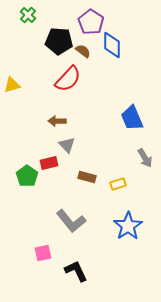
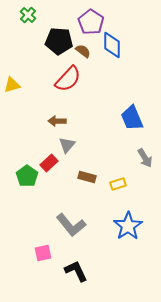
gray triangle: rotated 24 degrees clockwise
red rectangle: rotated 30 degrees counterclockwise
gray L-shape: moved 4 px down
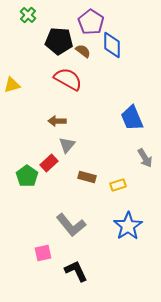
red semicircle: rotated 104 degrees counterclockwise
yellow rectangle: moved 1 px down
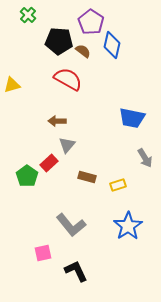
blue diamond: rotated 12 degrees clockwise
blue trapezoid: rotated 56 degrees counterclockwise
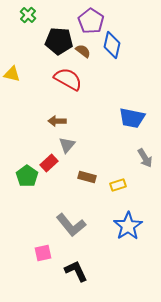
purple pentagon: moved 1 px up
yellow triangle: moved 11 px up; rotated 30 degrees clockwise
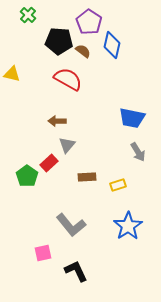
purple pentagon: moved 2 px left, 1 px down
gray arrow: moved 7 px left, 6 px up
brown rectangle: rotated 18 degrees counterclockwise
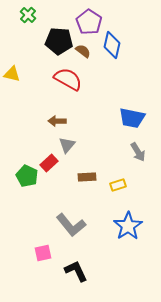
green pentagon: rotated 10 degrees counterclockwise
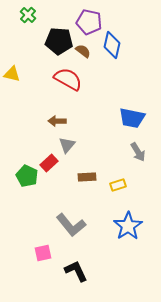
purple pentagon: rotated 20 degrees counterclockwise
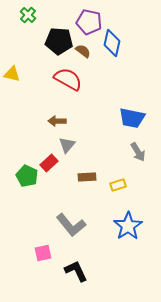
blue diamond: moved 2 px up
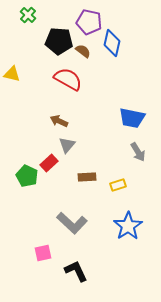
brown arrow: moved 2 px right; rotated 24 degrees clockwise
gray L-shape: moved 1 px right, 2 px up; rotated 8 degrees counterclockwise
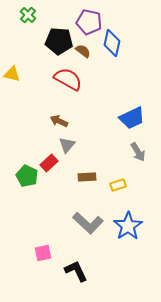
blue trapezoid: rotated 36 degrees counterclockwise
gray L-shape: moved 16 px right
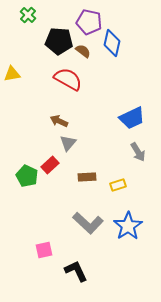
yellow triangle: rotated 24 degrees counterclockwise
gray triangle: moved 1 px right, 2 px up
red rectangle: moved 1 px right, 2 px down
pink square: moved 1 px right, 3 px up
